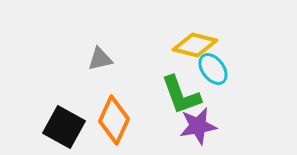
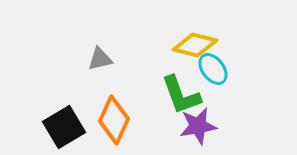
black square: rotated 30 degrees clockwise
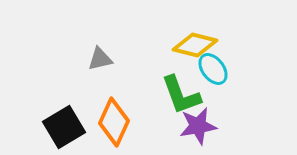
orange diamond: moved 2 px down
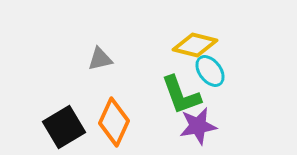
cyan ellipse: moved 3 px left, 2 px down
